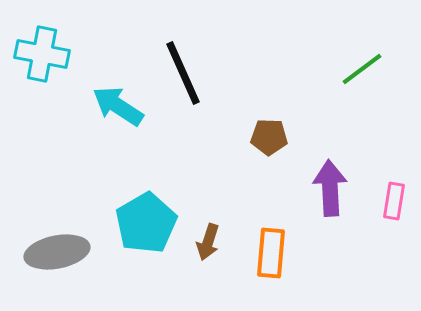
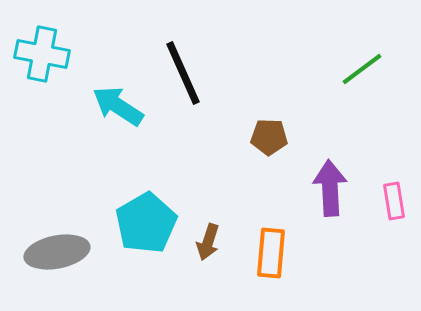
pink rectangle: rotated 18 degrees counterclockwise
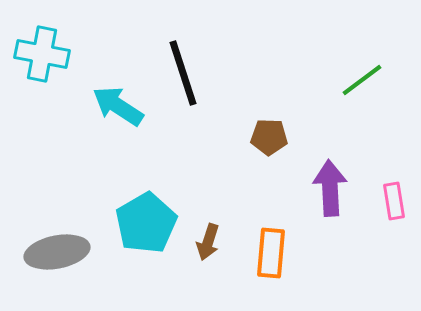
green line: moved 11 px down
black line: rotated 6 degrees clockwise
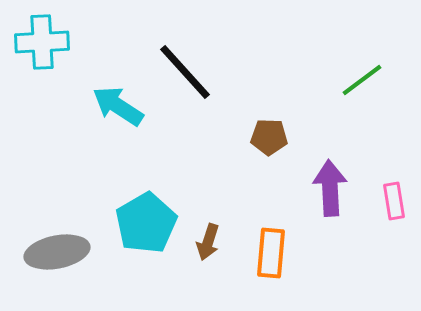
cyan cross: moved 12 px up; rotated 14 degrees counterclockwise
black line: moved 2 px right, 1 px up; rotated 24 degrees counterclockwise
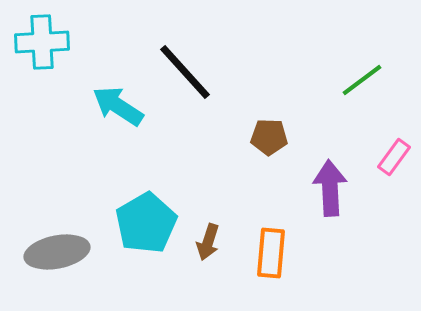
pink rectangle: moved 44 px up; rotated 45 degrees clockwise
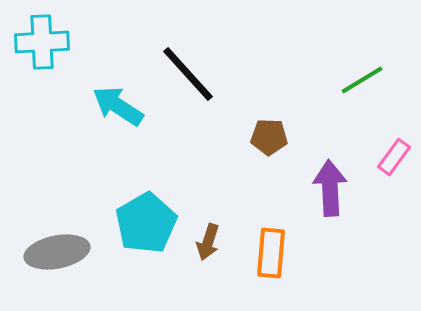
black line: moved 3 px right, 2 px down
green line: rotated 6 degrees clockwise
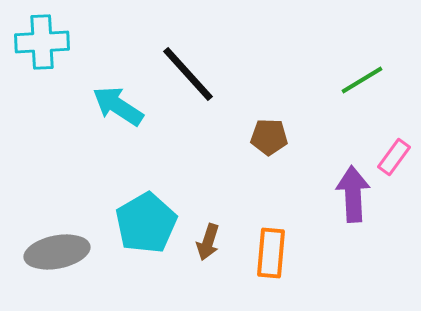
purple arrow: moved 23 px right, 6 px down
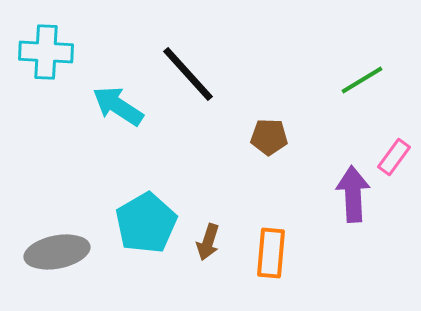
cyan cross: moved 4 px right, 10 px down; rotated 6 degrees clockwise
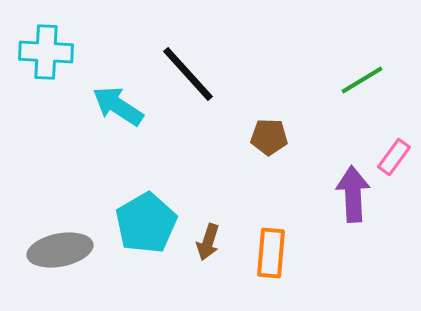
gray ellipse: moved 3 px right, 2 px up
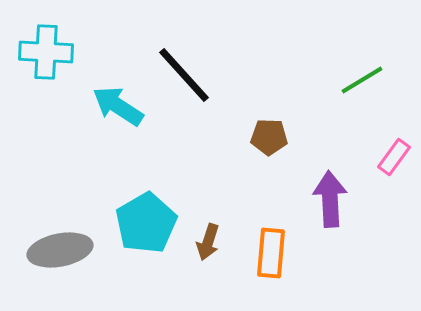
black line: moved 4 px left, 1 px down
purple arrow: moved 23 px left, 5 px down
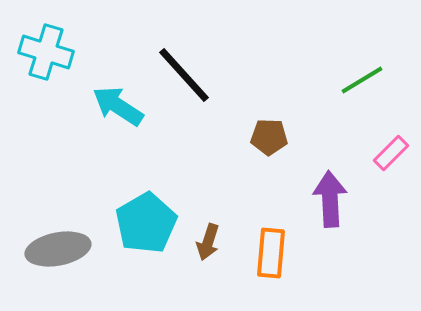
cyan cross: rotated 14 degrees clockwise
pink rectangle: moved 3 px left, 4 px up; rotated 9 degrees clockwise
gray ellipse: moved 2 px left, 1 px up
